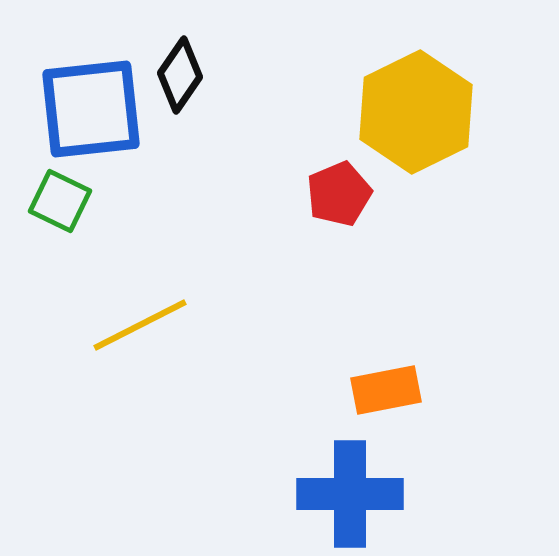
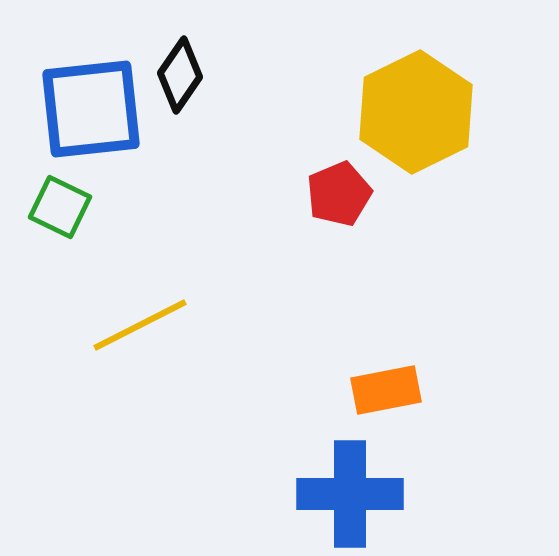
green square: moved 6 px down
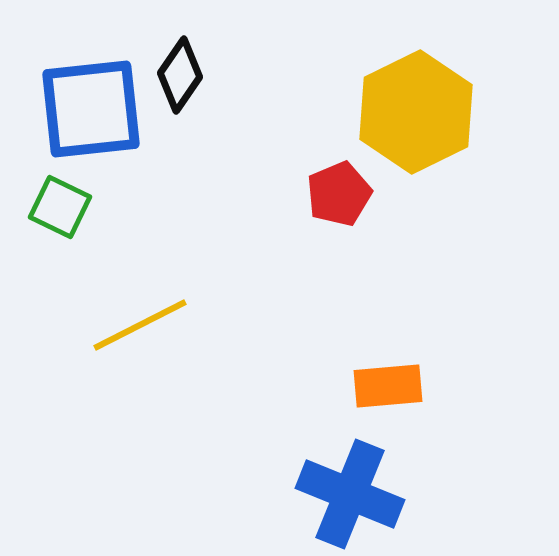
orange rectangle: moved 2 px right, 4 px up; rotated 6 degrees clockwise
blue cross: rotated 22 degrees clockwise
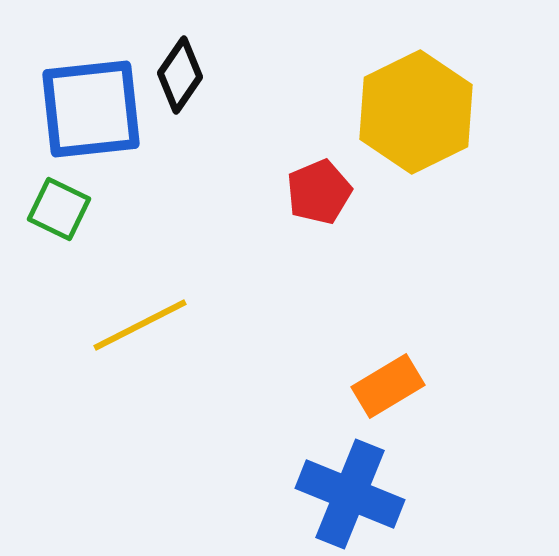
red pentagon: moved 20 px left, 2 px up
green square: moved 1 px left, 2 px down
orange rectangle: rotated 26 degrees counterclockwise
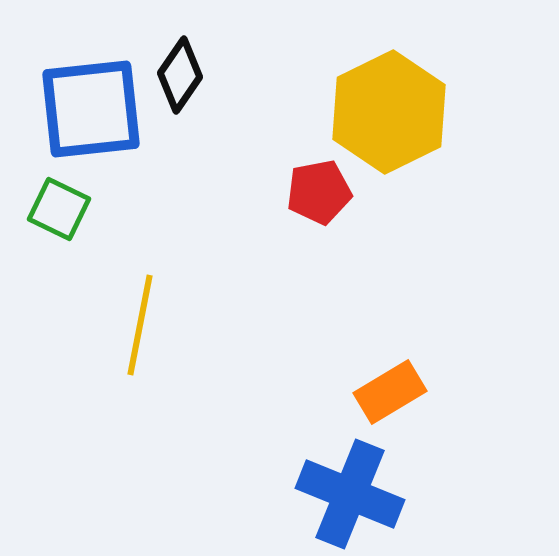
yellow hexagon: moved 27 px left
red pentagon: rotated 12 degrees clockwise
yellow line: rotated 52 degrees counterclockwise
orange rectangle: moved 2 px right, 6 px down
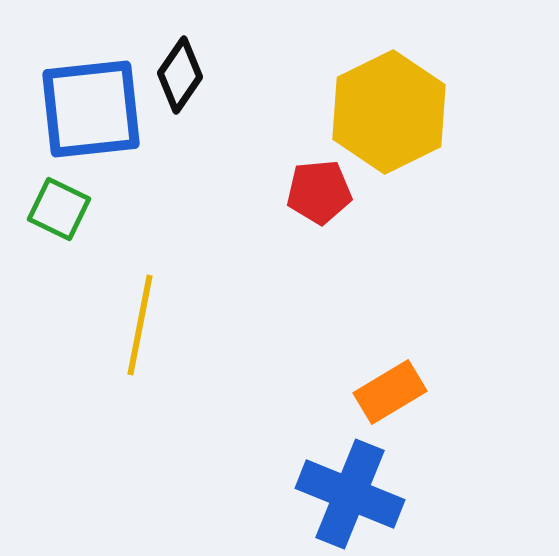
red pentagon: rotated 6 degrees clockwise
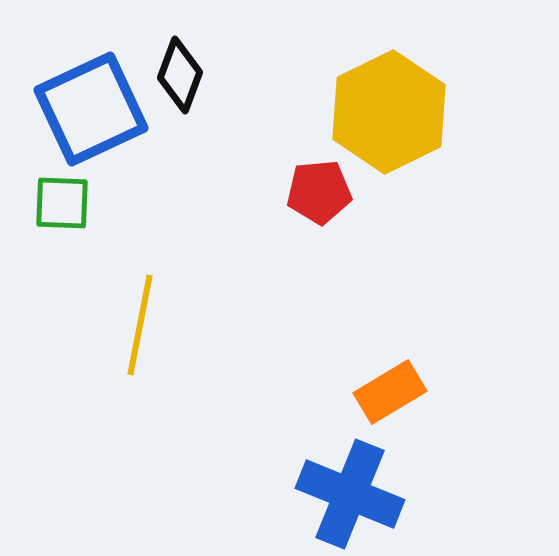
black diamond: rotated 14 degrees counterclockwise
blue square: rotated 19 degrees counterclockwise
green square: moved 3 px right, 6 px up; rotated 24 degrees counterclockwise
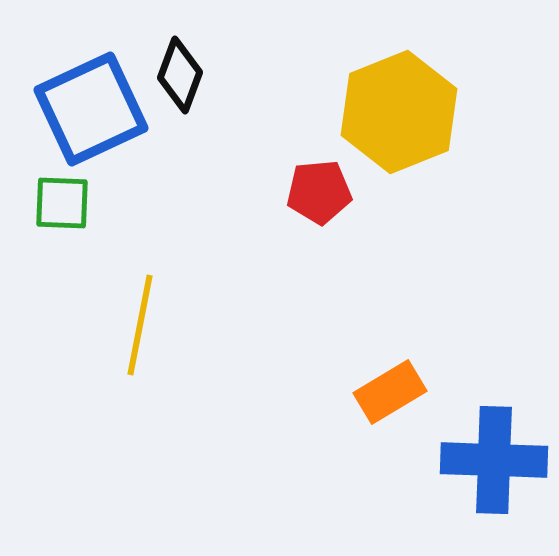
yellow hexagon: moved 10 px right; rotated 4 degrees clockwise
blue cross: moved 144 px right, 34 px up; rotated 20 degrees counterclockwise
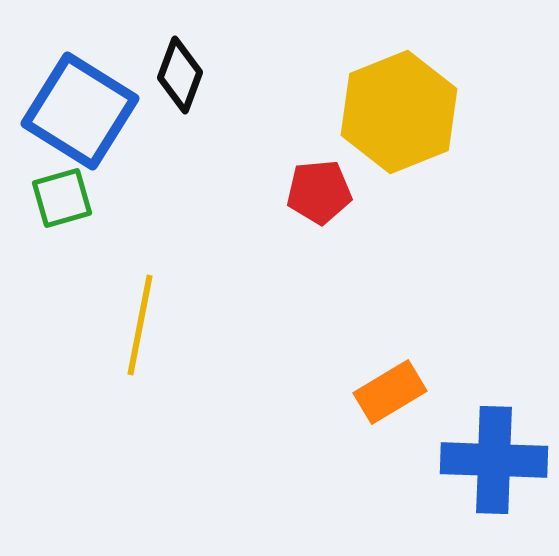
blue square: moved 11 px left, 2 px down; rotated 33 degrees counterclockwise
green square: moved 5 px up; rotated 18 degrees counterclockwise
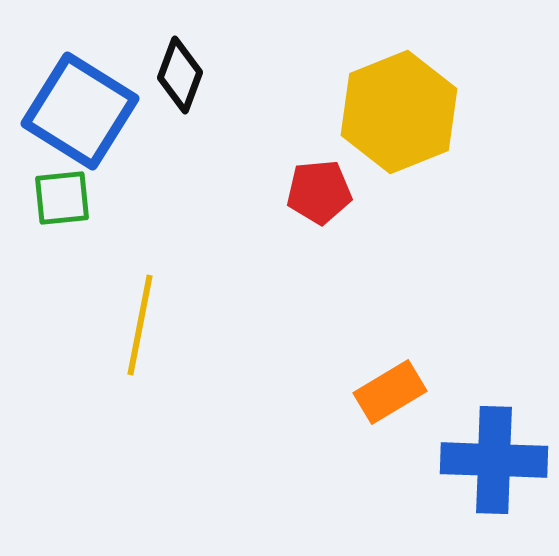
green square: rotated 10 degrees clockwise
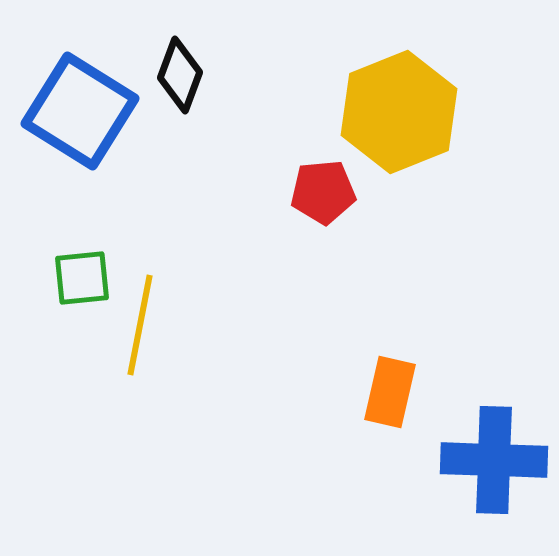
red pentagon: moved 4 px right
green square: moved 20 px right, 80 px down
orange rectangle: rotated 46 degrees counterclockwise
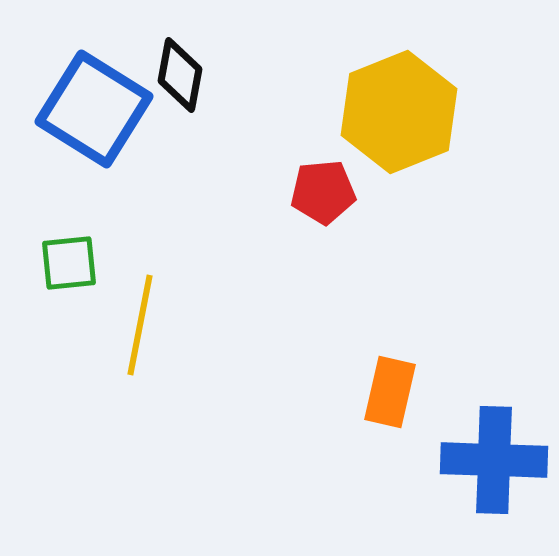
black diamond: rotated 10 degrees counterclockwise
blue square: moved 14 px right, 2 px up
green square: moved 13 px left, 15 px up
